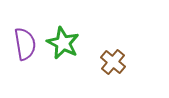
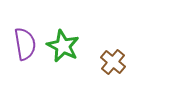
green star: moved 3 px down
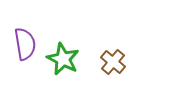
green star: moved 13 px down
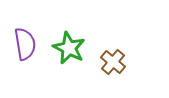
green star: moved 6 px right, 11 px up
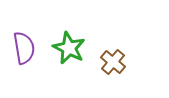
purple semicircle: moved 1 px left, 4 px down
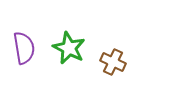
brown cross: rotated 15 degrees counterclockwise
